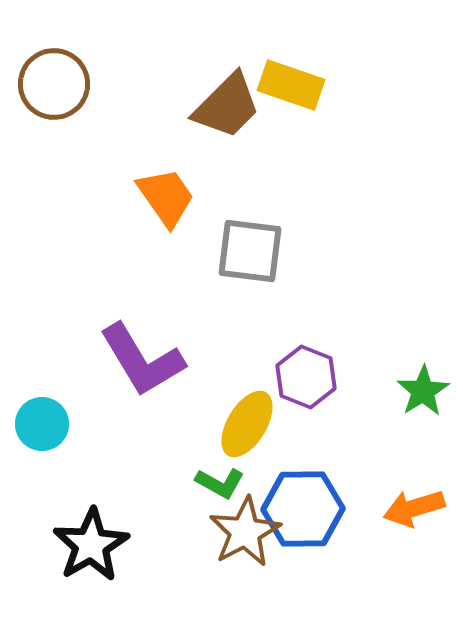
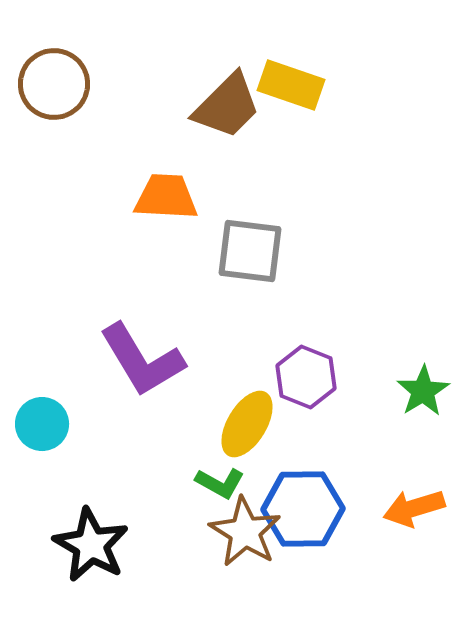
orange trapezoid: rotated 52 degrees counterclockwise
brown star: rotated 12 degrees counterclockwise
black star: rotated 12 degrees counterclockwise
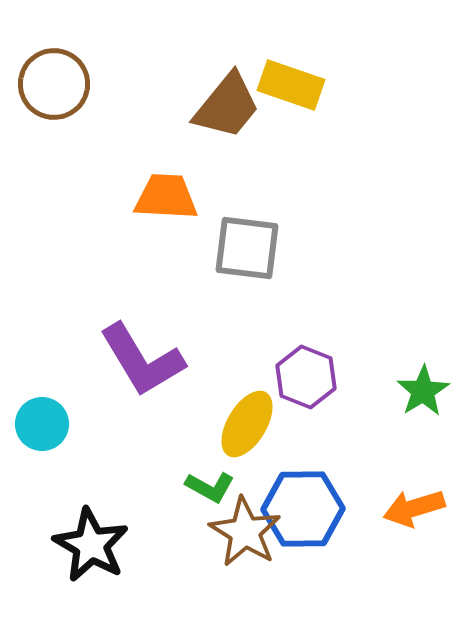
brown trapezoid: rotated 6 degrees counterclockwise
gray square: moved 3 px left, 3 px up
green L-shape: moved 10 px left, 4 px down
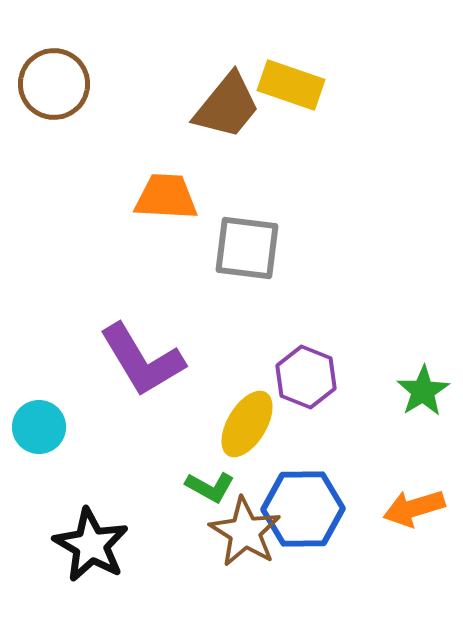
cyan circle: moved 3 px left, 3 px down
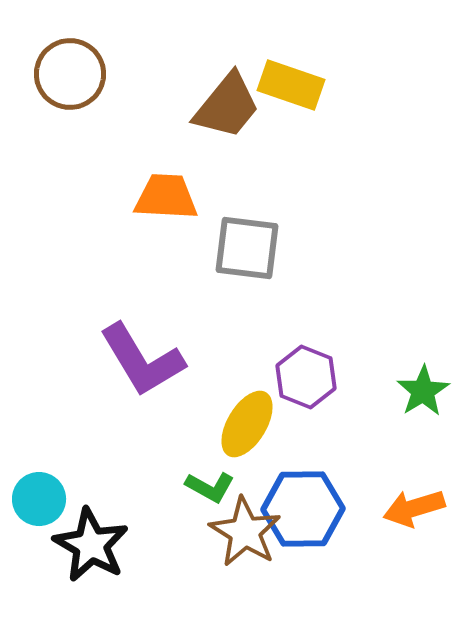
brown circle: moved 16 px right, 10 px up
cyan circle: moved 72 px down
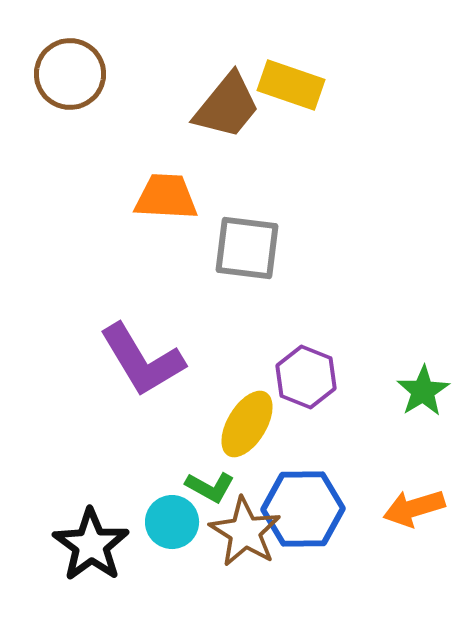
cyan circle: moved 133 px right, 23 px down
black star: rotated 6 degrees clockwise
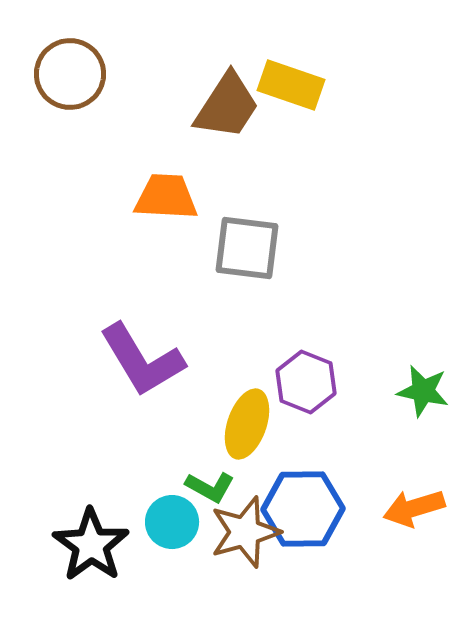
brown trapezoid: rotated 6 degrees counterclockwise
purple hexagon: moved 5 px down
green star: rotated 28 degrees counterclockwise
yellow ellipse: rotated 12 degrees counterclockwise
brown star: rotated 24 degrees clockwise
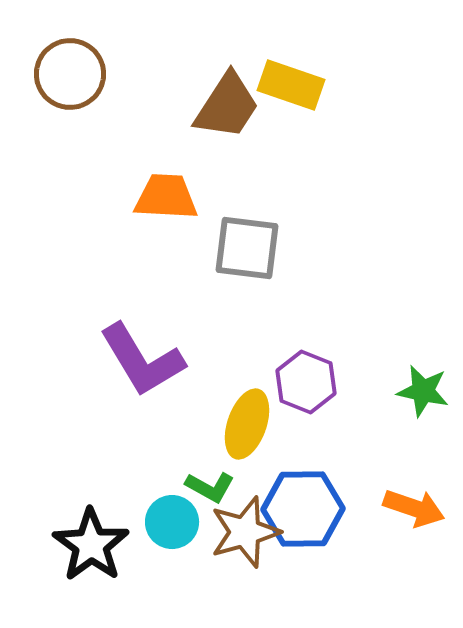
orange arrow: rotated 144 degrees counterclockwise
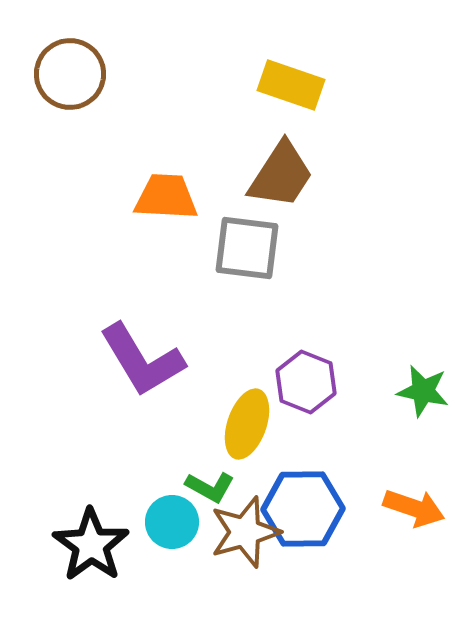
brown trapezoid: moved 54 px right, 69 px down
